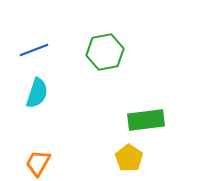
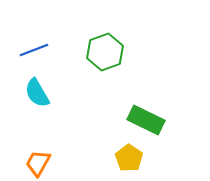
green hexagon: rotated 9 degrees counterclockwise
cyan semicircle: rotated 132 degrees clockwise
green rectangle: rotated 33 degrees clockwise
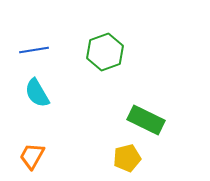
blue line: rotated 12 degrees clockwise
yellow pentagon: moved 2 px left; rotated 24 degrees clockwise
orange trapezoid: moved 6 px left, 7 px up
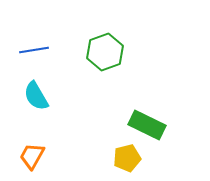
cyan semicircle: moved 1 px left, 3 px down
green rectangle: moved 1 px right, 5 px down
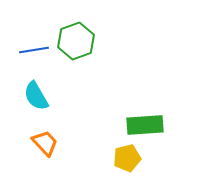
green hexagon: moved 29 px left, 11 px up
green rectangle: moved 2 px left; rotated 30 degrees counterclockwise
orange trapezoid: moved 13 px right, 13 px up; rotated 108 degrees clockwise
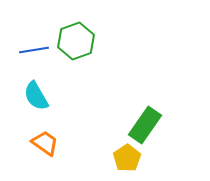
green rectangle: rotated 51 degrees counterclockwise
orange trapezoid: rotated 12 degrees counterclockwise
yellow pentagon: rotated 20 degrees counterclockwise
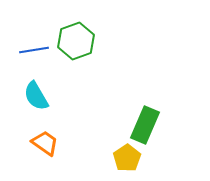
green rectangle: rotated 12 degrees counterclockwise
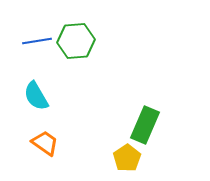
green hexagon: rotated 15 degrees clockwise
blue line: moved 3 px right, 9 px up
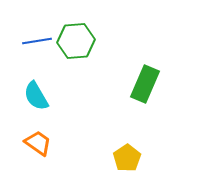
green rectangle: moved 41 px up
orange trapezoid: moved 7 px left
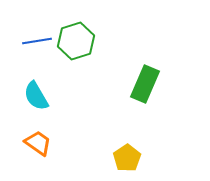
green hexagon: rotated 12 degrees counterclockwise
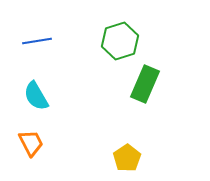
green hexagon: moved 44 px right
orange trapezoid: moved 7 px left; rotated 28 degrees clockwise
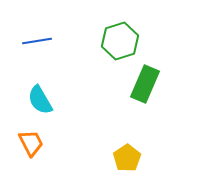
cyan semicircle: moved 4 px right, 4 px down
